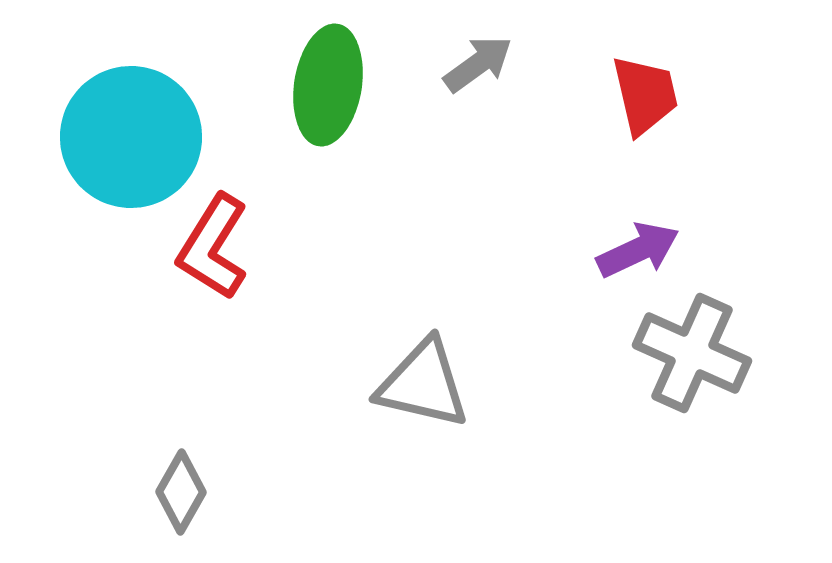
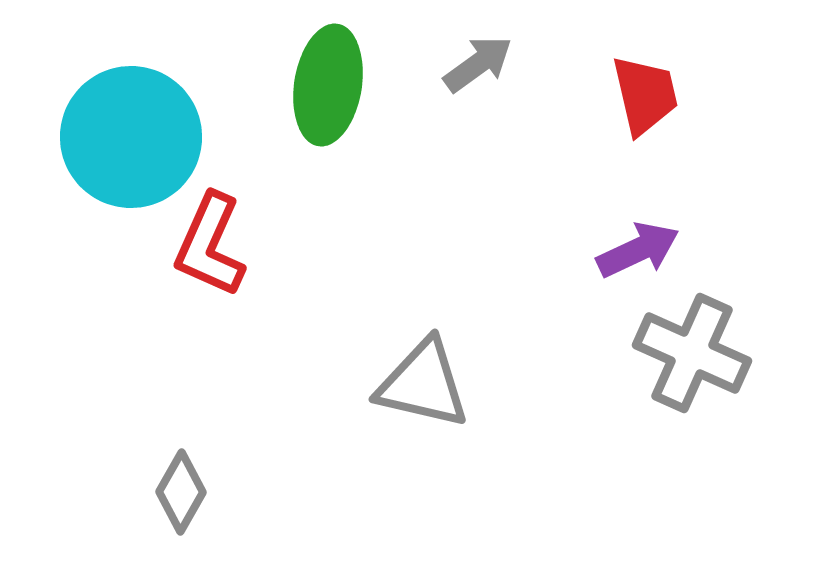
red L-shape: moved 3 px left, 2 px up; rotated 8 degrees counterclockwise
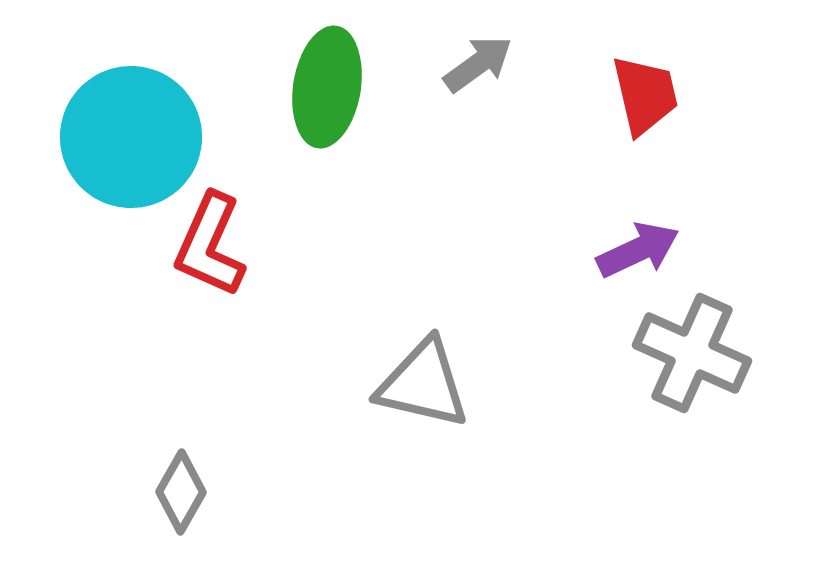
green ellipse: moved 1 px left, 2 px down
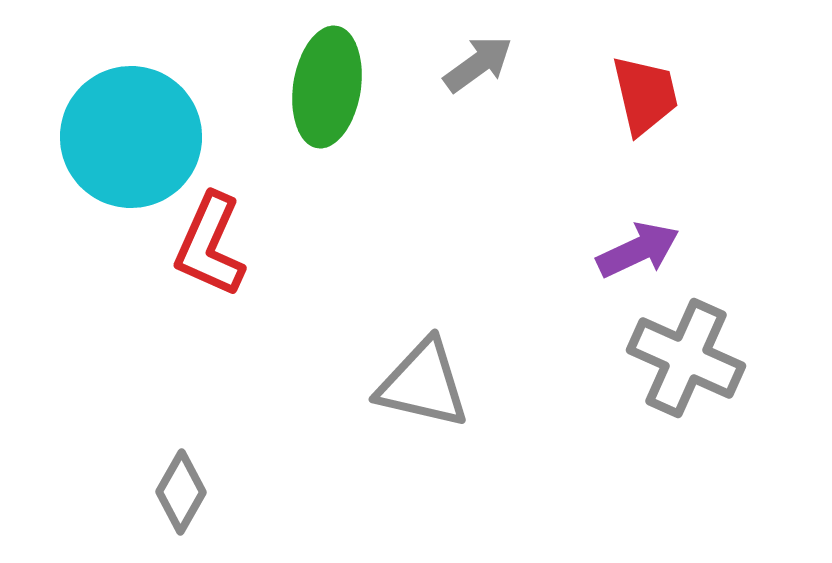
gray cross: moved 6 px left, 5 px down
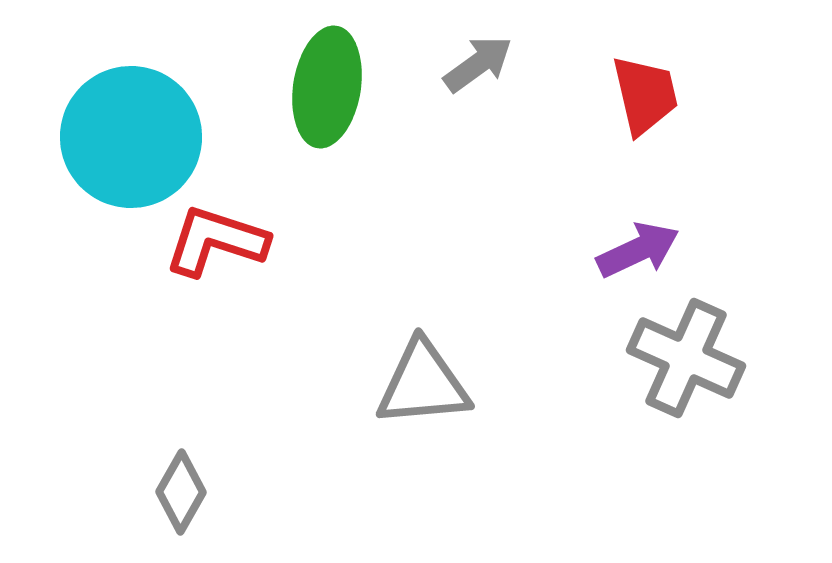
red L-shape: moved 6 px right, 4 px up; rotated 84 degrees clockwise
gray triangle: rotated 18 degrees counterclockwise
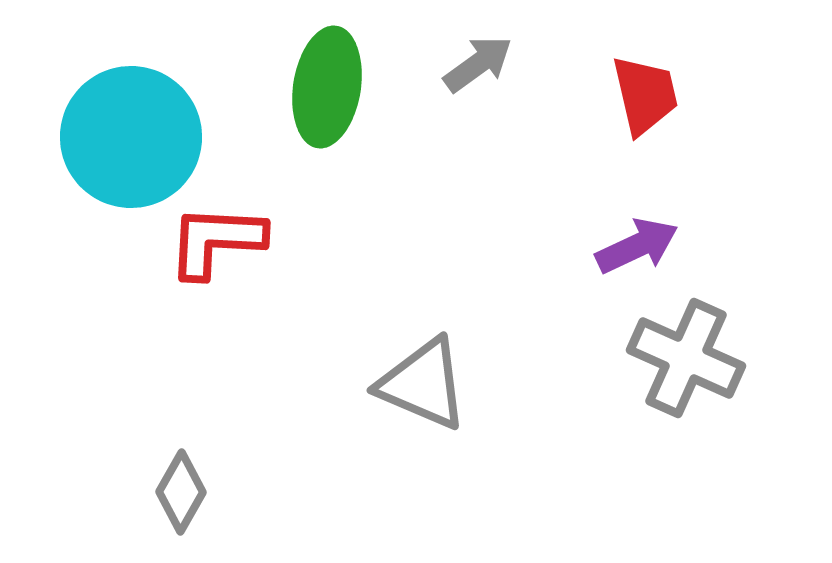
red L-shape: rotated 15 degrees counterclockwise
purple arrow: moved 1 px left, 4 px up
gray triangle: rotated 28 degrees clockwise
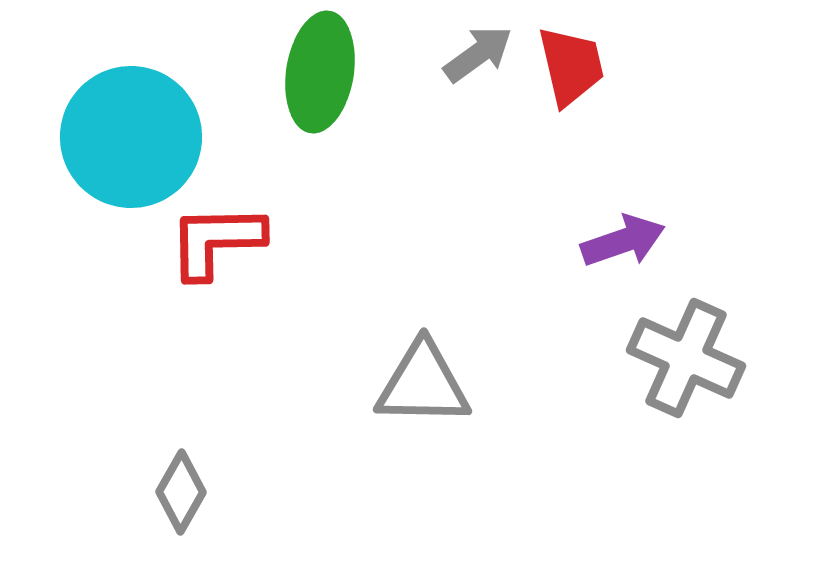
gray arrow: moved 10 px up
green ellipse: moved 7 px left, 15 px up
red trapezoid: moved 74 px left, 29 px up
red L-shape: rotated 4 degrees counterclockwise
purple arrow: moved 14 px left, 5 px up; rotated 6 degrees clockwise
gray triangle: rotated 22 degrees counterclockwise
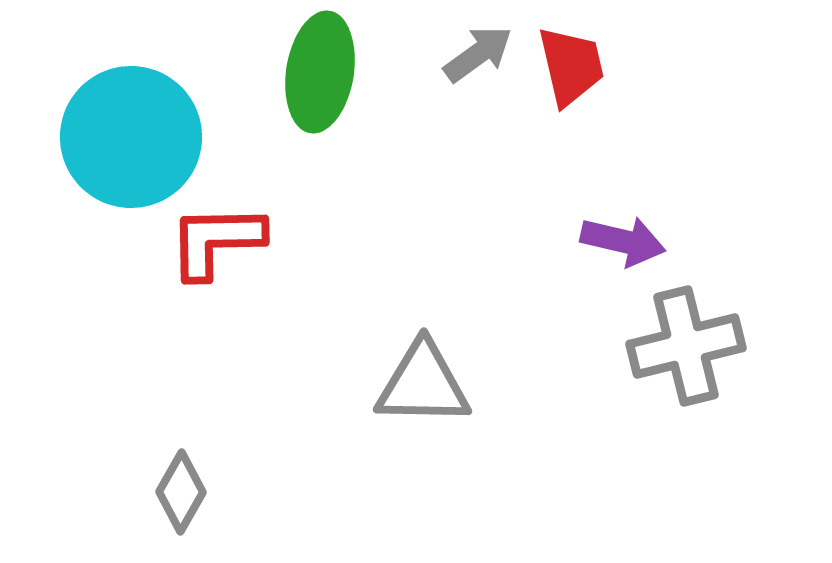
purple arrow: rotated 32 degrees clockwise
gray cross: moved 12 px up; rotated 38 degrees counterclockwise
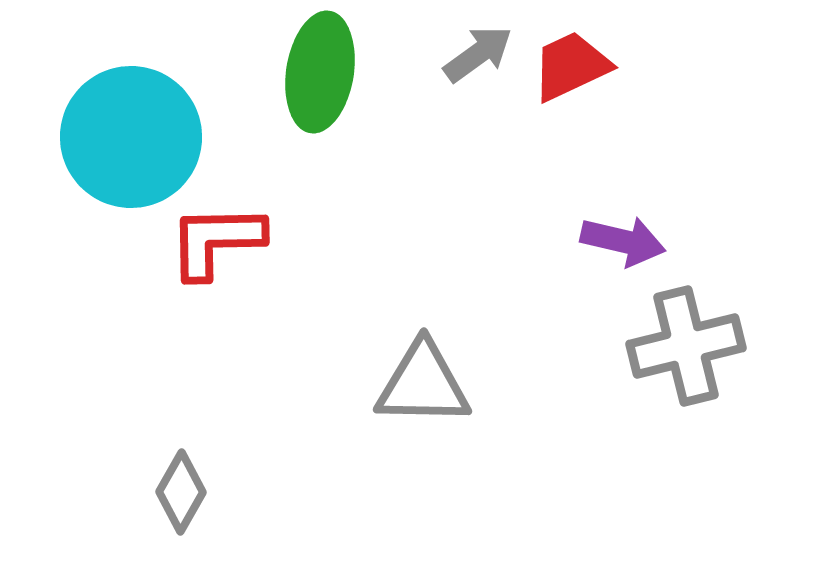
red trapezoid: rotated 102 degrees counterclockwise
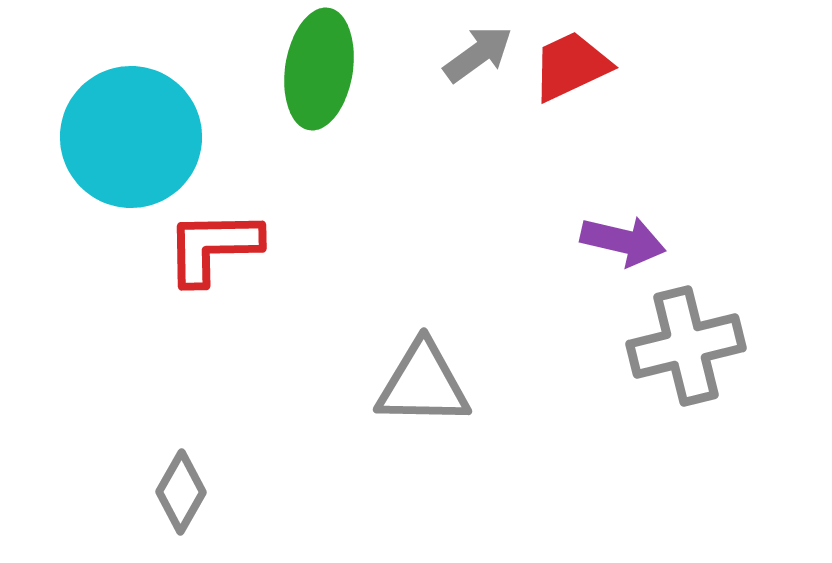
green ellipse: moved 1 px left, 3 px up
red L-shape: moved 3 px left, 6 px down
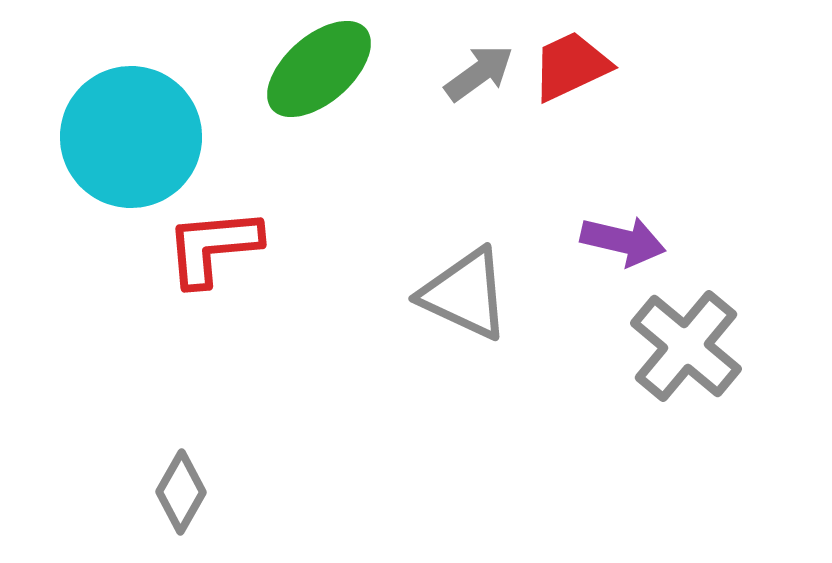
gray arrow: moved 1 px right, 19 px down
green ellipse: rotated 40 degrees clockwise
red L-shape: rotated 4 degrees counterclockwise
gray cross: rotated 36 degrees counterclockwise
gray triangle: moved 42 px right, 90 px up; rotated 24 degrees clockwise
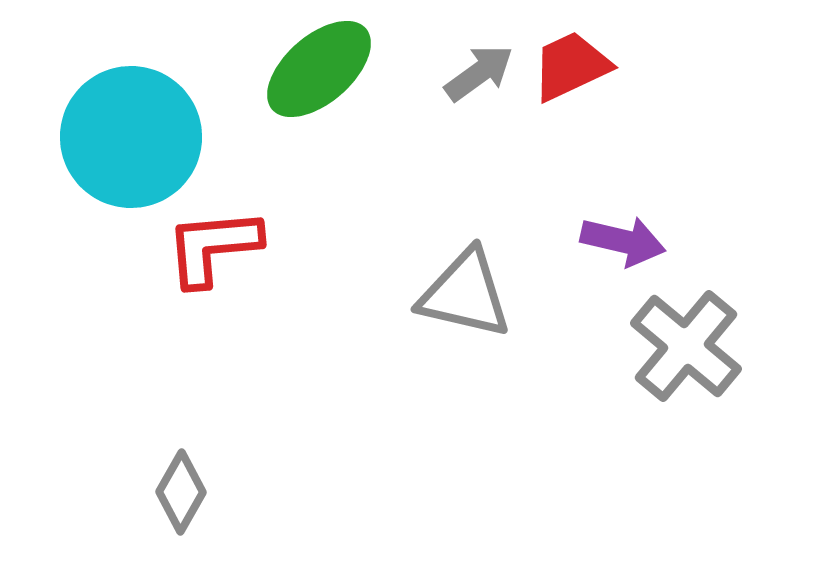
gray triangle: rotated 12 degrees counterclockwise
